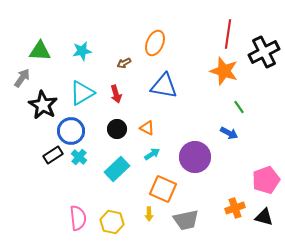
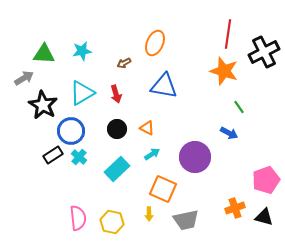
green triangle: moved 4 px right, 3 px down
gray arrow: moved 2 px right; rotated 24 degrees clockwise
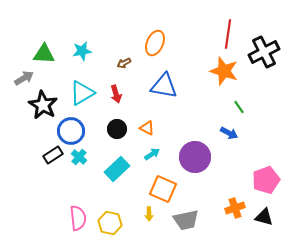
yellow hexagon: moved 2 px left, 1 px down
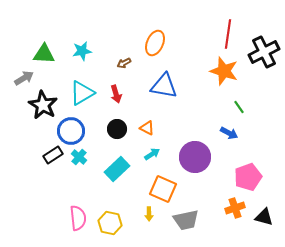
pink pentagon: moved 18 px left, 3 px up
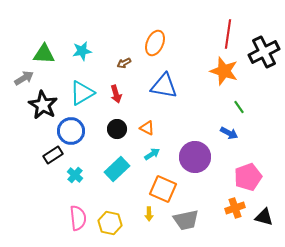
cyan cross: moved 4 px left, 18 px down
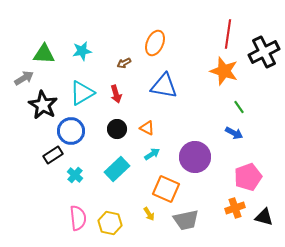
blue arrow: moved 5 px right
orange square: moved 3 px right
yellow arrow: rotated 32 degrees counterclockwise
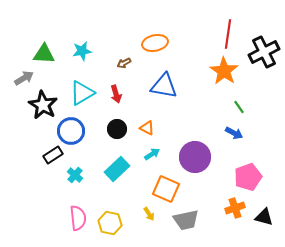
orange ellipse: rotated 55 degrees clockwise
orange star: rotated 16 degrees clockwise
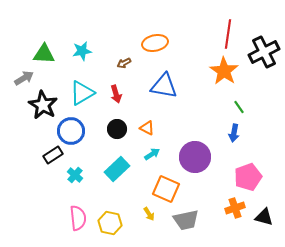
blue arrow: rotated 72 degrees clockwise
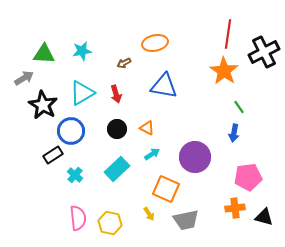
pink pentagon: rotated 12 degrees clockwise
orange cross: rotated 12 degrees clockwise
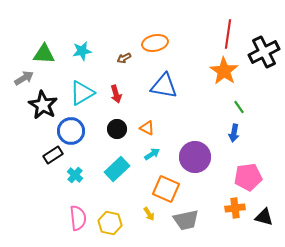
brown arrow: moved 5 px up
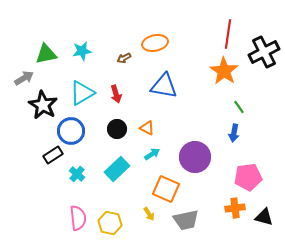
green triangle: moved 2 px right; rotated 15 degrees counterclockwise
cyan cross: moved 2 px right, 1 px up
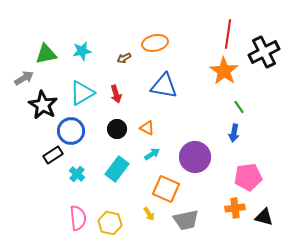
cyan rectangle: rotated 10 degrees counterclockwise
